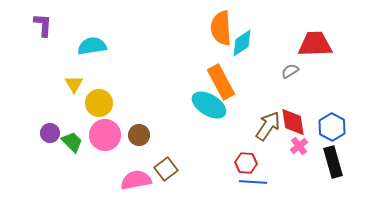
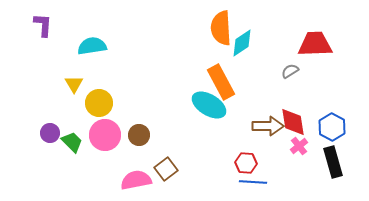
brown arrow: rotated 56 degrees clockwise
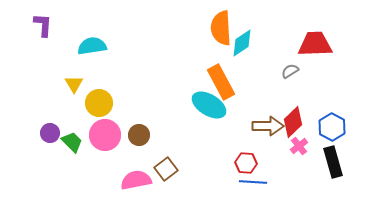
red diamond: rotated 56 degrees clockwise
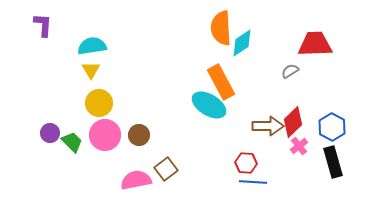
yellow triangle: moved 17 px right, 14 px up
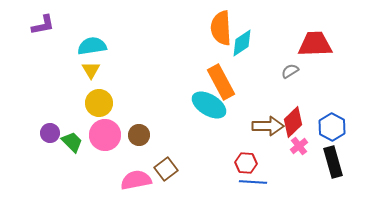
purple L-shape: rotated 75 degrees clockwise
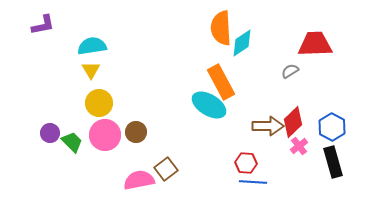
brown circle: moved 3 px left, 3 px up
pink semicircle: moved 3 px right
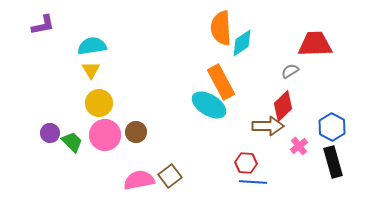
red diamond: moved 10 px left, 16 px up
brown square: moved 4 px right, 7 px down
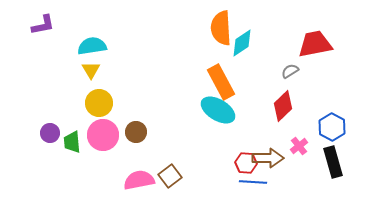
red trapezoid: rotated 9 degrees counterclockwise
cyan ellipse: moved 9 px right, 5 px down
brown arrow: moved 32 px down
pink circle: moved 2 px left
green trapezoid: rotated 140 degrees counterclockwise
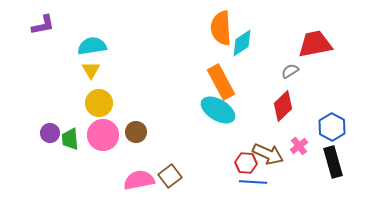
green trapezoid: moved 2 px left, 3 px up
brown arrow: moved 4 px up; rotated 24 degrees clockwise
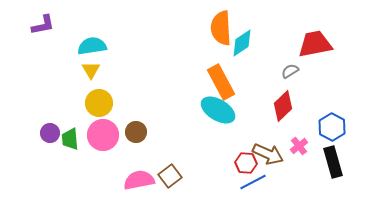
blue line: rotated 32 degrees counterclockwise
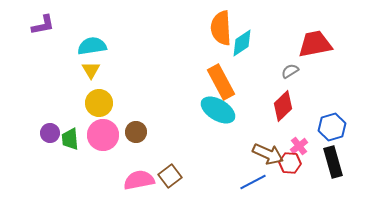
blue hexagon: rotated 16 degrees clockwise
red hexagon: moved 44 px right
